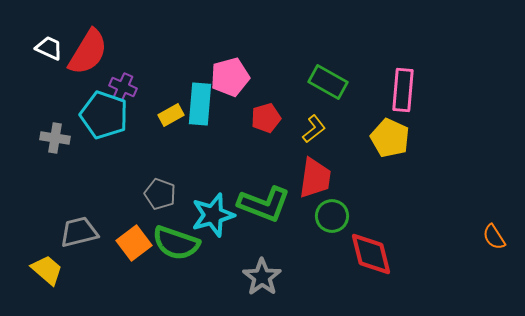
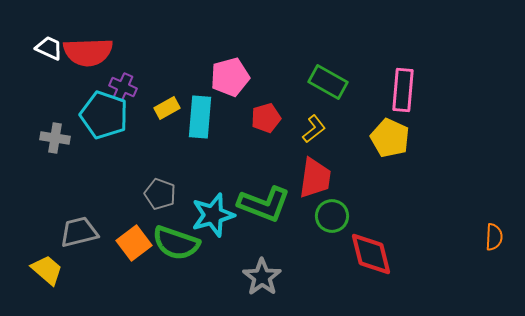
red semicircle: rotated 57 degrees clockwise
cyan rectangle: moved 13 px down
yellow rectangle: moved 4 px left, 7 px up
orange semicircle: rotated 144 degrees counterclockwise
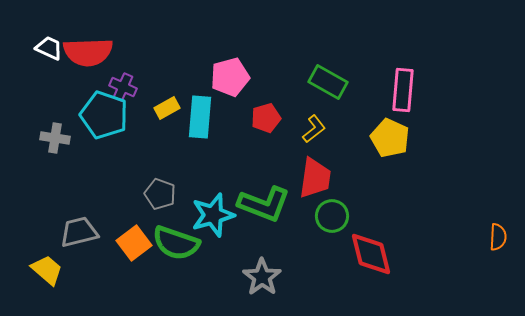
orange semicircle: moved 4 px right
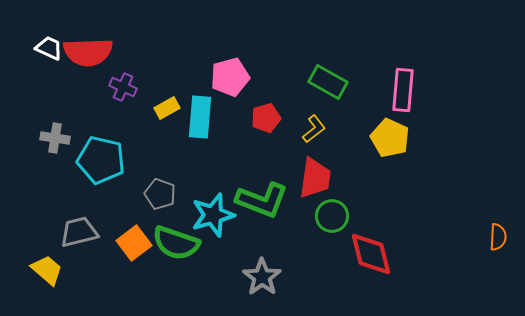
cyan pentagon: moved 3 px left, 45 px down; rotated 6 degrees counterclockwise
green L-shape: moved 2 px left, 4 px up
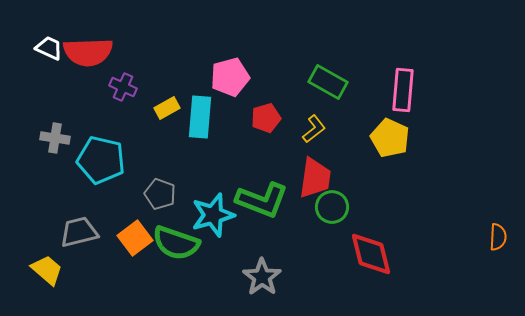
green circle: moved 9 px up
orange square: moved 1 px right, 5 px up
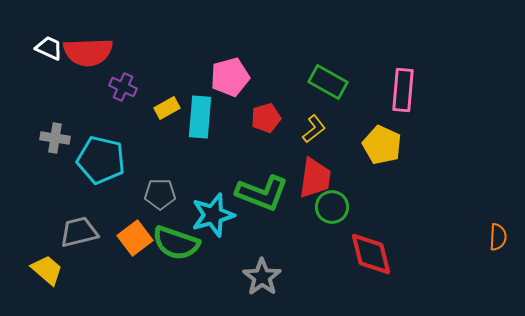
yellow pentagon: moved 8 px left, 7 px down
gray pentagon: rotated 20 degrees counterclockwise
green L-shape: moved 7 px up
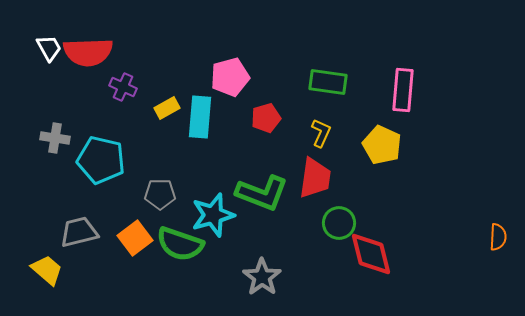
white trapezoid: rotated 36 degrees clockwise
green rectangle: rotated 21 degrees counterclockwise
yellow L-shape: moved 7 px right, 4 px down; rotated 28 degrees counterclockwise
green circle: moved 7 px right, 16 px down
green semicircle: moved 4 px right, 1 px down
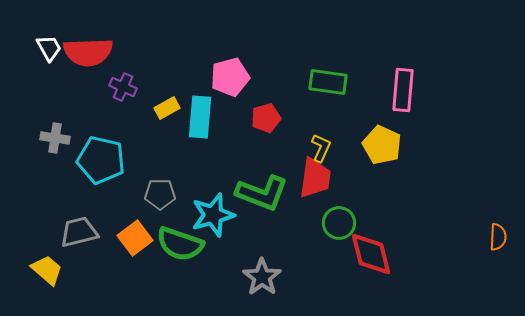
yellow L-shape: moved 15 px down
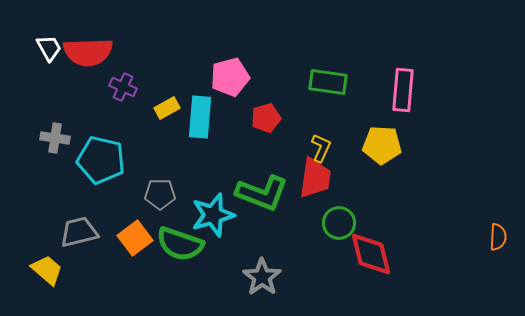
yellow pentagon: rotated 21 degrees counterclockwise
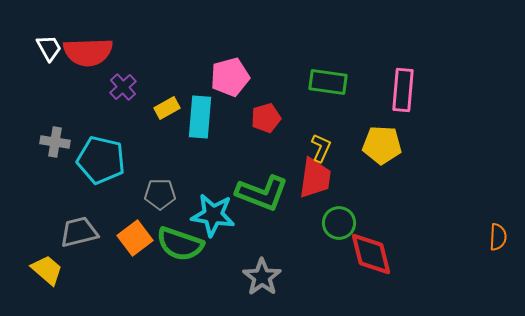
purple cross: rotated 24 degrees clockwise
gray cross: moved 4 px down
cyan star: rotated 24 degrees clockwise
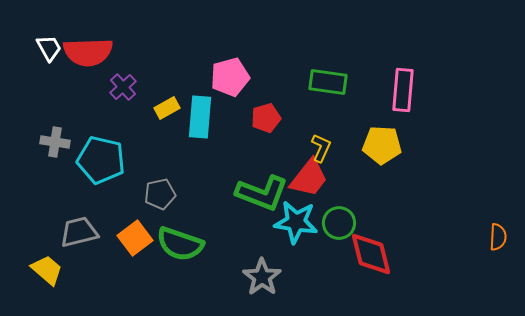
red trapezoid: moved 6 px left; rotated 30 degrees clockwise
gray pentagon: rotated 12 degrees counterclockwise
cyan star: moved 83 px right, 7 px down
